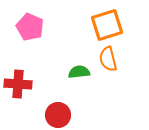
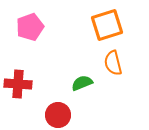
pink pentagon: rotated 28 degrees clockwise
orange semicircle: moved 5 px right, 4 px down
green semicircle: moved 3 px right, 11 px down; rotated 15 degrees counterclockwise
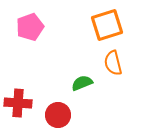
red cross: moved 19 px down
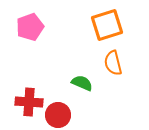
green semicircle: rotated 45 degrees clockwise
red cross: moved 11 px right, 1 px up
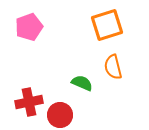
pink pentagon: moved 1 px left
orange semicircle: moved 4 px down
red cross: rotated 16 degrees counterclockwise
red circle: moved 2 px right
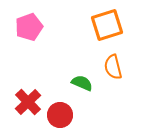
red cross: moved 1 px left; rotated 32 degrees counterclockwise
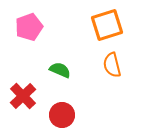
orange semicircle: moved 1 px left, 2 px up
green semicircle: moved 22 px left, 13 px up
red cross: moved 5 px left, 6 px up
red circle: moved 2 px right
